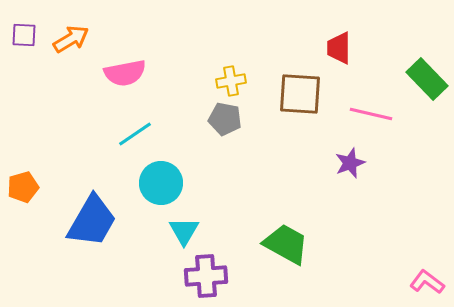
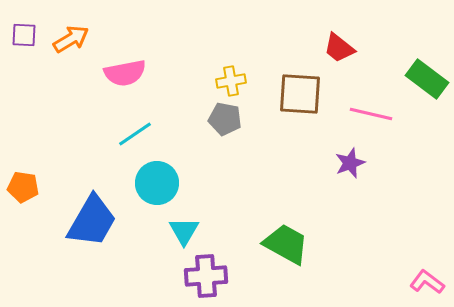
red trapezoid: rotated 52 degrees counterclockwise
green rectangle: rotated 9 degrees counterclockwise
cyan circle: moved 4 px left
orange pentagon: rotated 24 degrees clockwise
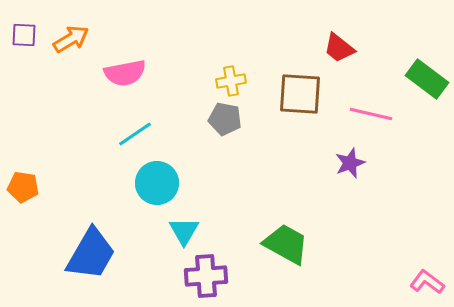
blue trapezoid: moved 1 px left, 33 px down
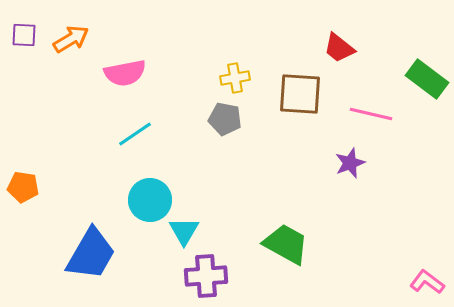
yellow cross: moved 4 px right, 3 px up
cyan circle: moved 7 px left, 17 px down
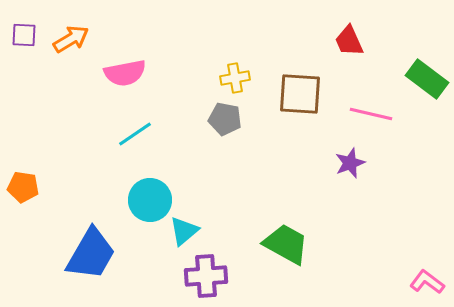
red trapezoid: moved 10 px right, 7 px up; rotated 28 degrees clockwise
cyan triangle: rotated 20 degrees clockwise
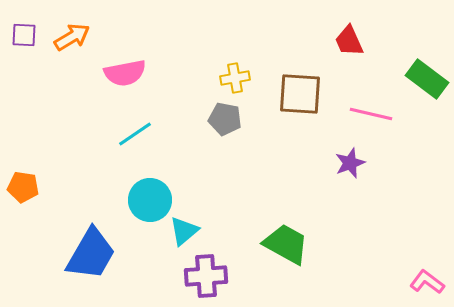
orange arrow: moved 1 px right, 2 px up
